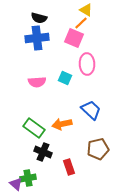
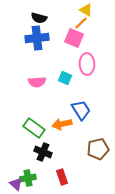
blue trapezoid: moved 10 px left; rotated 15 degrees clockwise
red rectangle: moved 7 px left, 10 px down
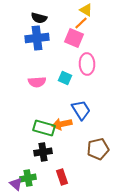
green rectangle: moved 10 px right; rotated 20 degrees counterclockwise
black cross: rotated 30 degrees counterclockwise
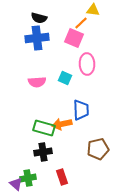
yellow triangle: moved 7 px right; rotated 24 degrees counterclockwise
blue trapezoid: rotated 30 degrees clockwise
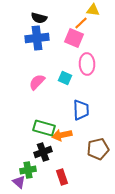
pink semicircle: rotated 138 degrees clockwise
orange arrow: moved 11 px down
black cross: rotated 12 degrees counterclockwise
green cross: moved 8 px up
purple triangle: moved 3 px right, 2 px up
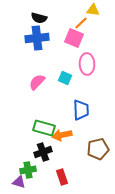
purple triangle: rotated 24 degrees counterclockwise
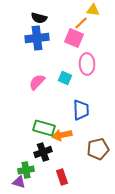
green cross: moved 2 px left
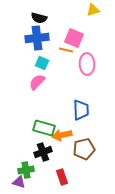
yellow triangle: rotated 24 degrees counterclockwise
orange line: moved 15 px left, 27 px down; rotated 56 degrees clockwise
cyan square: moved 23 px left, 15 px up
brown pentagon: moved 14 px left
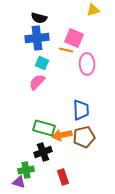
brown pentagon: moved 12 px up
red rectangle: moved 1 px right
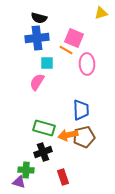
yellow triangle: moved 8 px right, 3 px down
orange line: rotated 16 degrees clockwise
cyan square: moved 5 px right; rotated 24 degrees counterclockwise
pink semicircle: rotated 12 degrees counterclockwise
orange arrow: moved 6 px right
green cross: rotated 14 degrees clockwise
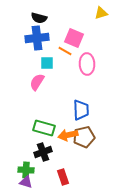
orange line: moved 1 px left, 1 px down
purple triangle: moved 7 px right
